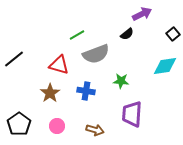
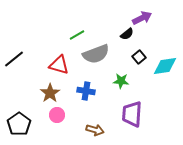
purple arrow: moved 4 px down
black square: moved 34 px left, 23 px down
pink circle: moved 11 px up
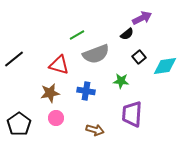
brown star: rotated 24 degrees clockwise
pink circle: moved 1 px left, 3 px down
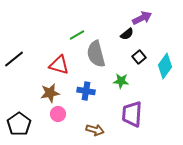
gray semicircle: rotated 96 degrees clockwise
cyan diamond: rotated 45 degrees counterclockwise
pink circle: moved 2 px right, 4 px up
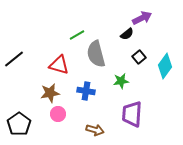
green star: rotated 14 degrees counterclockwise
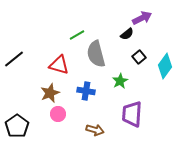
green star: moved 1 px left; rotated 21 degrees counterclockwise
brown star: rotated 12 degrees counterclockwise
black pentagon: moved 2 px left, 2 px down
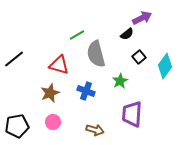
blue cross: rotated 12 degrees clockwise
pink circle: moved 5 px left, 8 px down
black pentagon: rotated 25 degrees clockwise
